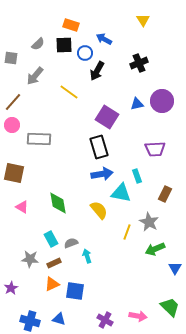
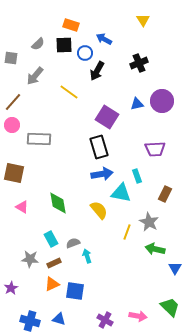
gray semicircle at (71, 243): moved 2 px right
green arrow at (155, 249): rotated 36 degrees clockwise
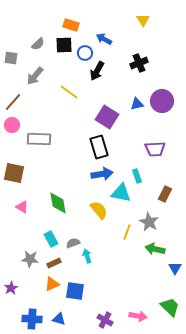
blue cross at (30, 321): moved 2 px right, 2 px up; rotated 12 degrees counterclockwise
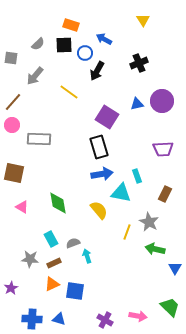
purple trapezoid at (155, 149): moved 8 px right
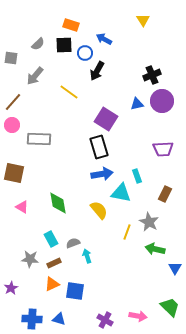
black cross at (139, 63): moved 13 px right, 12 px down
purple square at (107, 117): moved 1 px left, 2 px down
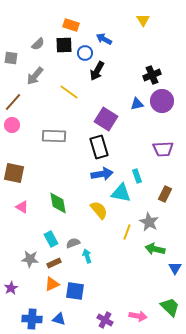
gray rectangle at (39, 139): moved 15 px right, 3 px up
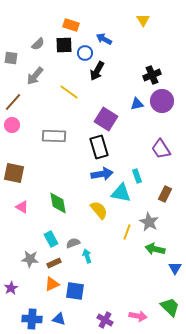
purple trapezoid at (163, 149): moved 2 px left; rotated 60 degrees clockwise
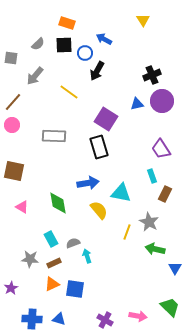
orange rectangle at (71, 25): moved 4 px left, 2 px up
brown square at (14, 173): moved 2 px up
blue arrow at (102, 174): moved 14 px left, 9 px down
cyan rectangle at (137, 176): moved 15 px right
blue square at (75, 291): moved 2 px up
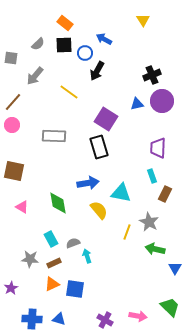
orange rectangle at (67, 23): moved 2 px left; rotated 21 degrees clockwise
purple trapezoid at (161, 149): moved 3 px left, 1 px up; rotated 35 degrees clockwise
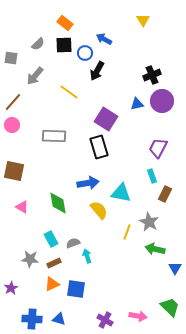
purple trapezoid at (158, 148): rotated 25 degrees clockwise
blue square at (75, 289): moved 1 px right
